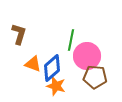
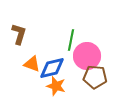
orange triangle: moved 1 px left
blue diamond: rotated 28 degrees clockwise
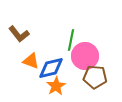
brown L-shape: rotated 125 degrees clockwise
pink circle: moved 2 px left
orange triangle: moved 1 px left, 3 px up
blue diamond: moved 1 px left
orange star: rotated 24 degrees clockwise
